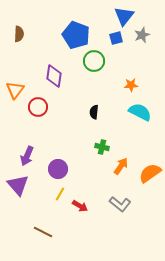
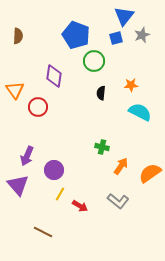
brown semicircle: moved 1 px left, 2 px down
orange triangle: rotated 12 degrees counterclockwise
black semicircle: moved 7 px right, 19 px up
purple circle: moved 4 px left, 1 px down
gray L-shape: moved 2 px left, 3 px up
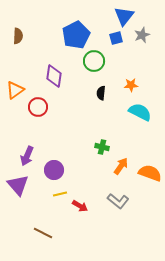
blue pentagon: rotated 24 degrees clockwise
orange triangle: rotated 30 degrees clockwise
orange semicircle: rotated 55 degrees clockwise
yellow line: rotated 48 degrees clockwise
brown line: moved 1 px down
